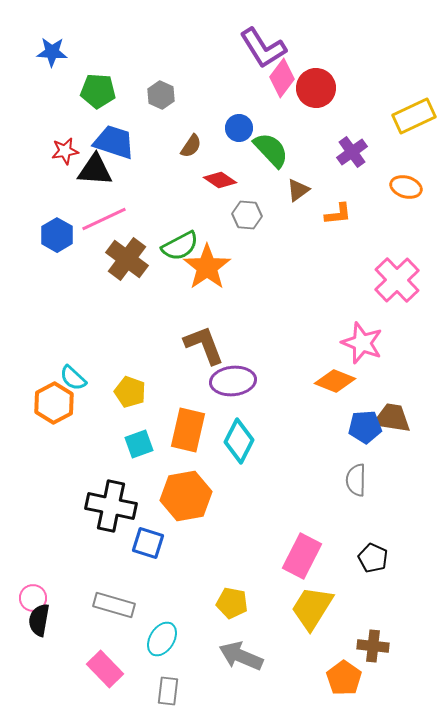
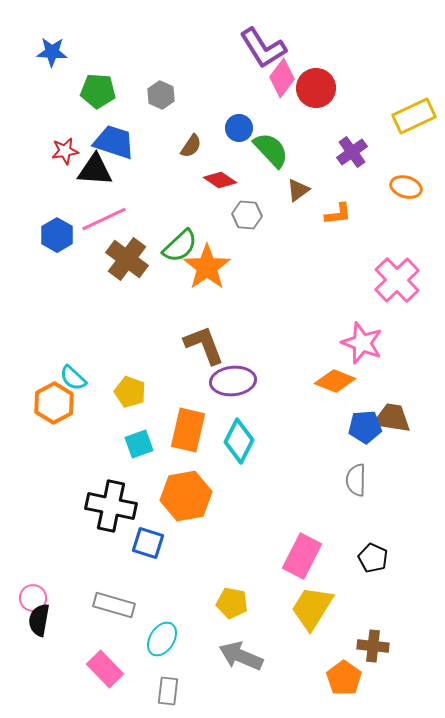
green semicircle at (180, 246): rotated 15 degrees counterclockwise
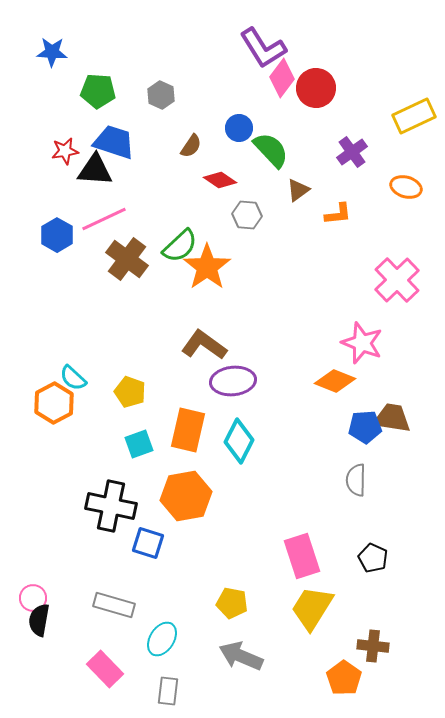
brown L-shape at (204, 345): rotated 33 degrees counterclockwise
pink rectangle at (302, 556): rotated 45 degrees counterclockwise
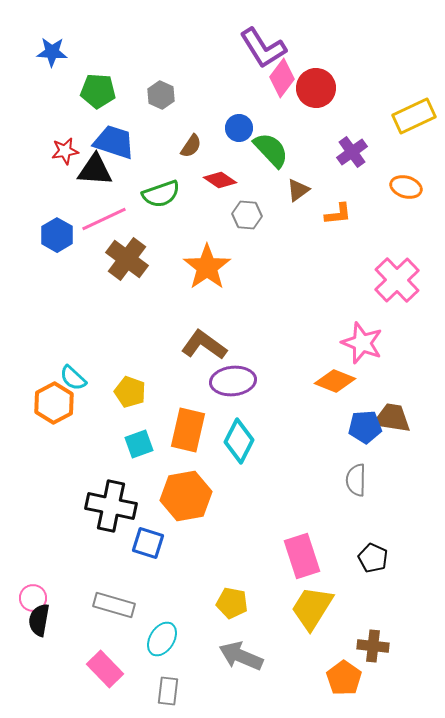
green semicircle at (180, 246): moved 19 px left, 52 px up; rotated 24 degrees clockwise
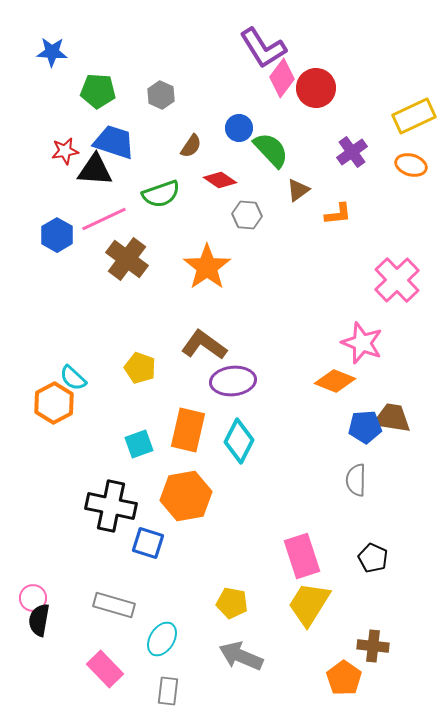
orange ellipse at (406, 187): moved 5 px right, 22 px up
yellow pentagon at (130, 392): moved 10 px right, 24 px up
yellow trapezoid at (312, 608): moved 3 px left, 4 px up
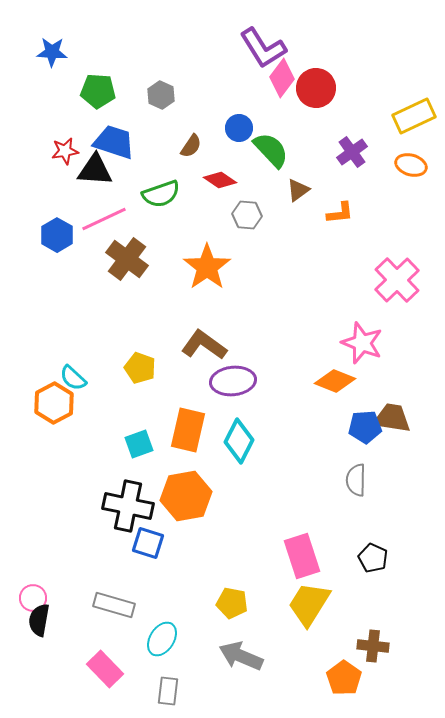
orange L-shape at (338, 214): moved 2 px right, 1 px up
black cross at (111, 506): moved 17 px right
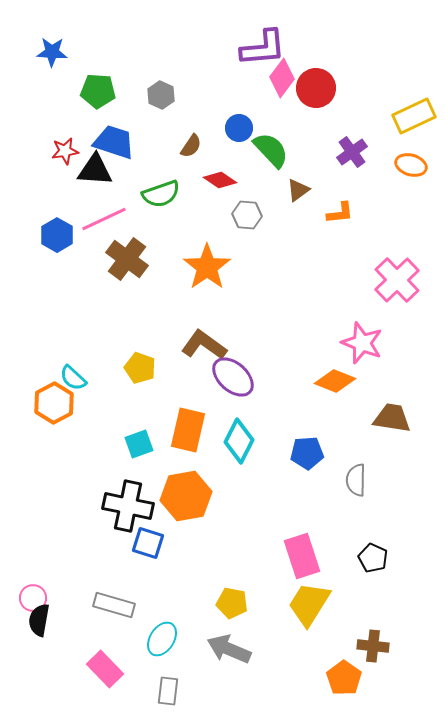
purple L-shape at (263, 48): rotated 63 degrees counterclockwise
purple ellipse at (233, 381): moved 4 px up; rotated 48 degrees clockwise
blue pentagon at (365, 427): moved 58 px left, 26 px down
gray arrow at (241, 656): moved 12 px left, 7 px up
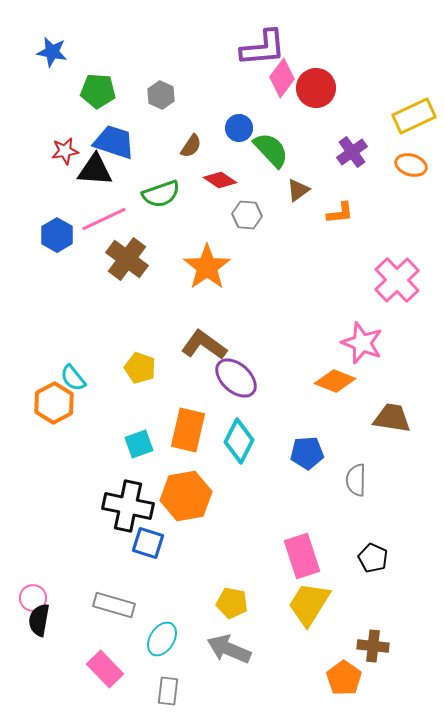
blue star at (52, 52): rotated 8 degrees clockwise
purple ellipse at (233, 377): moved 3 px right, 1 px down
cyan semicircle at (73, 378): rotated 8 degrees clockwise
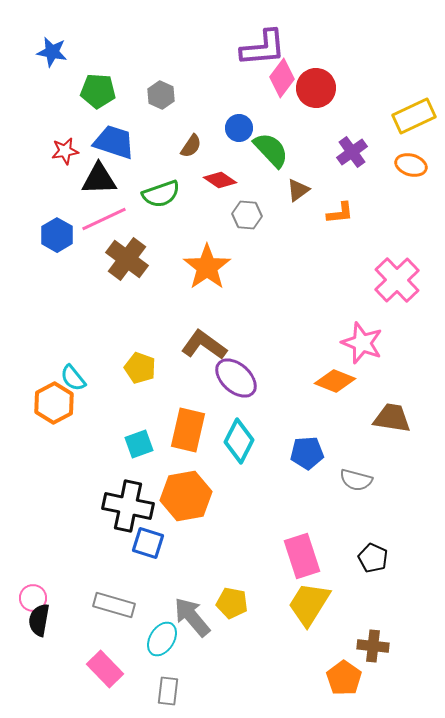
black triangle at (95, 170): moved 4 px right, 9 px down; rotated 6 degrees counterclockwise
gray semicircle at (356, 480): rotated 76 degrees counterclockwise
gray arrow at (229, 649): moved 37 px left, 32 px up; rotated 27 degrees clockwise
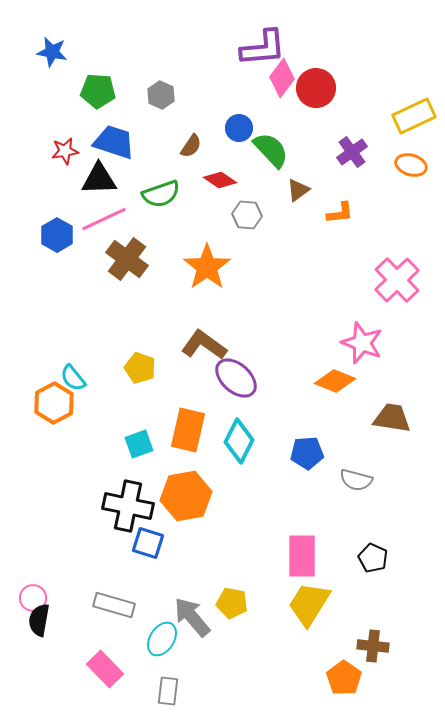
pink rectangle at (302, 556): rotated 18 degrees clockwise
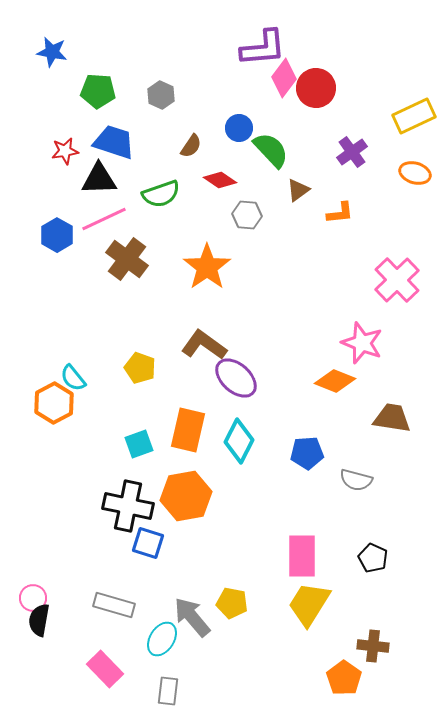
pink diamond at (282, 78): moved 2 px right
orange ellipse at (411, 165): moved 4 px right, 8 px down
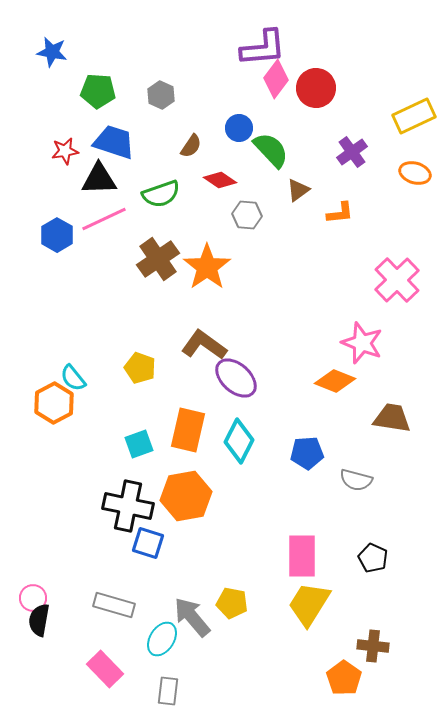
pink diamond at (284, 78): moved 8 px left, 1 px down
brown cross at (127, 259): moved 31 px right; rotated 18 degrees clockwise
